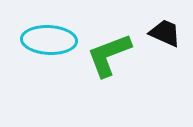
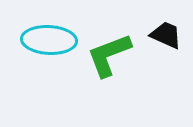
black trapezoid: moved 1 px right, 2 px down
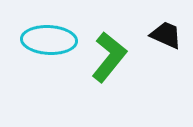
green L-shape: moved 2 px down; rotated 150 degrees clockwise
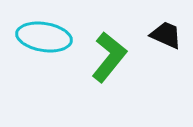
cyan ellipse: moved 5 px left, 3 px up; rotated 6 degrees clockwise
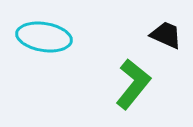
green L-shape: moved 24 px right, 27 px down
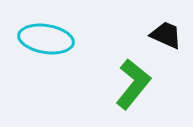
cyan ellipse: moved 2 px right, 2 px down
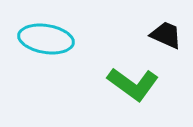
green L-shape: rotated 87 degrees clockwise
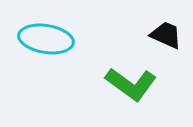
green L-shape: moved 2 px left
